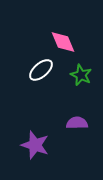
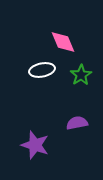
white ellipse: moved 1 px right; rotated 30 degrees clockwise
green star: rotated 15 degrees clockwise
purple semicircle: rotated 10 degrees counterclockwise
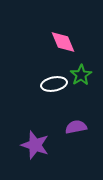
white ellipse: moved 12 px right, 14 px down
purple semicircle: moved 1 px left, 4 px down
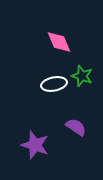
pink diamond: moved 4 px left
green star: moved 1 px right, 1 px down; rotated 20 degrees counterclockwise
purple semicircle: rotated 45 degrees clockwise
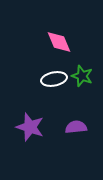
white ellipse: moved 5 px up
purple semicircle: rotated 40 degrees counterclockwise
purple star: moved 5 px left, 18 px up
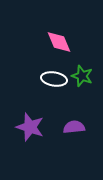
white ellipse: rotated 20 degrees clockwise
purple semicircle: moved 2 px left
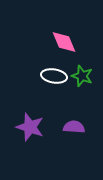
pink diamond: moved 5 px right
white ellipse: moved 3 px up
purple semicircle: rotated 10 degrees clockwise
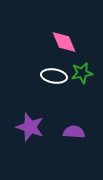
green star: moved 3 px up; rotated 30 degrees counterclockwise
purple semicircle: moved 5 px down
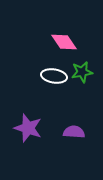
pink diamond: rotated 12 degrees counterclockwise
green star: moved 1 px up
purple star: moved 2 px left, 1 px down
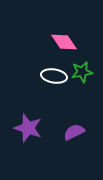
purple semicircle: rotated 30 degrees counterclockwise
